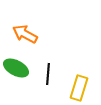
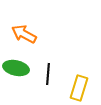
orange arrow: moved 1 px left
green ellipse: rotated 15 degrees counterclockwise
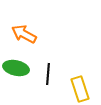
yellow rectangle: moved 1 px right, 1 px down; rotated 35 degrees counterclockwise
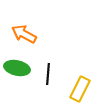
green ellipse: moved 1 px right
yellow rectangle: rotated 45 degrees clockwise
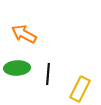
green ellipse: rotated 15 degrees counterclockwise
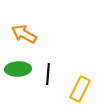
green ellipse: moved 1 px right, 1 px down
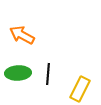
orange arrow: moved 2 px left, 1 px down
green ellipse: moved 4 px down
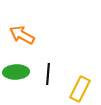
green ellipse: moved 2 px left, 1 px up
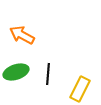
green ellipse: rotated 15 degrees counterclockwise
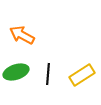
yellow rectangle: moved 2 px right, 14 px up; rotated 30 degrees clockwise
